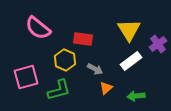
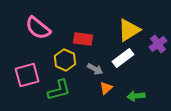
yellow triangle: rotated 30 degrees clockwise
white rectangle: moved 8 px left, 3 px up
pink square: moved 1 px right, 2 px up
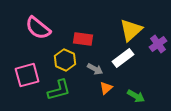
yellow triangle: moved 2 px right; rotated 10 degrees counterclockwise
green arrow: rotated 144 degrees counterclockwise
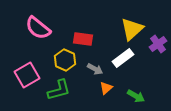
yellow triangle: moved 1 px right, 1 px up
pink square: rotated 15 degrees counterclockwise
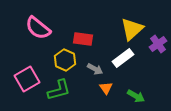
pink square: moved 4 px down
orange triangle: rotated 24 degrees counterclockwise
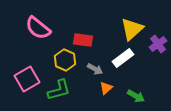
red rectangle: moved 1 px down
orange triangle: rotated 24 degrees clockwise
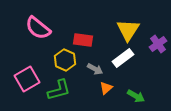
yellow triangle: moved 4 px left, 1 px down; rotated 15 degrees counterclockwise
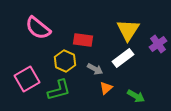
yellow hexagon: moved 1 px down
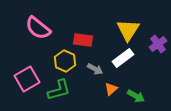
orange triangle: moved 5 px right, 1 px down
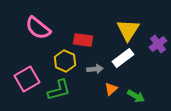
gray arrow: rotated 35 degrees counterclockwise
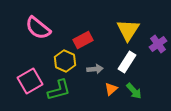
red rectangle: rotated 36 degrees counterclockwise
white rectangle: moved 4 px right, 4 px down; rotated 20 degrees counterclockwise
pink square: moved 3 px right, 2 px down
green arrow: moved 2 px left, 5 px up; rotated 18 degrees clockwise
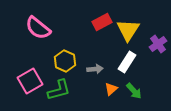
red rectangle: moved 19 px right, 18 px up
